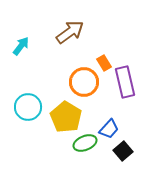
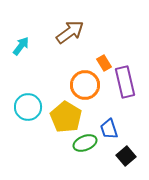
orange circle: moved 1 px right, 3 px down
blue trapezoid: rotated 120 degrees clockwise
black square: moved 3 px right, 5 px down
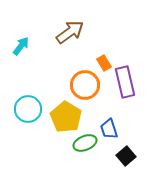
cyan circle: moved 2 px down
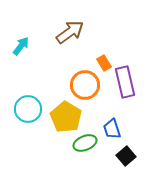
blue trapezoid: moved 3 px right
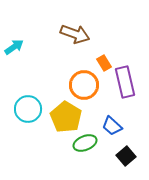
brown arrow: moved 5 px right, 2 px down; rotated 56 degrees clockwise
cyan arrow: moved 7 px left, 1 px down; rotated 18 degrees clockwise
orange circle: moved 1 px left
blue trapezoid: moved 3 px up; rotated 30 degrees counterclockwise
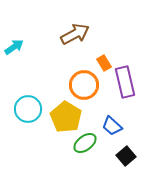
brown arrow: rotated 48 degrees counterclockwise
green ellipse: rotated 15 degrees counterclockwise
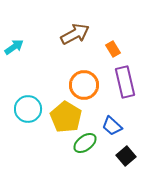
orange rectangle: moved 9 px right, 14 px up
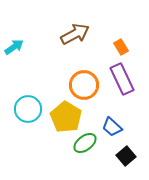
orange rectangle: moved 8 px right, 2 px up
purple rectangle: moved 3 px left, 3 px up; rotated 12 degrees counterclockwise
blue trapezoid: moved 1 px down
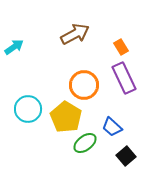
purple rectangle: moved 2 px right, 1 px up
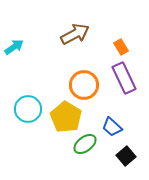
green ellipse: moved 1 px down
